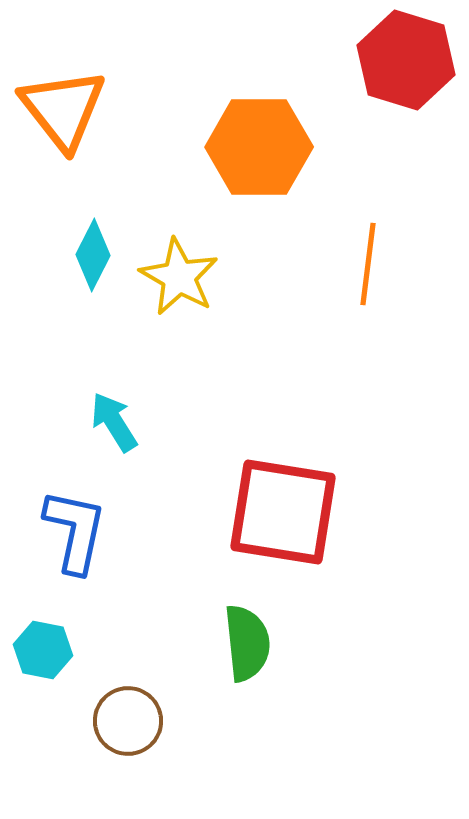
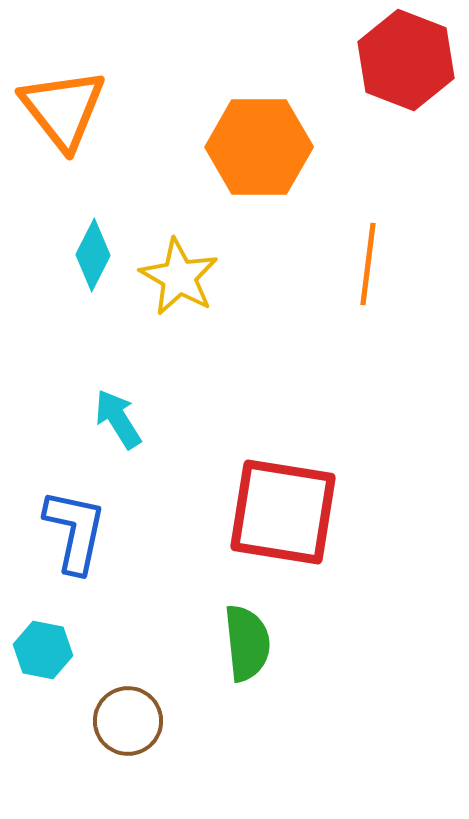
red hexagon: rotated 4 degrees clockwise
cyan arrow: moved 4 px right, 3 px up
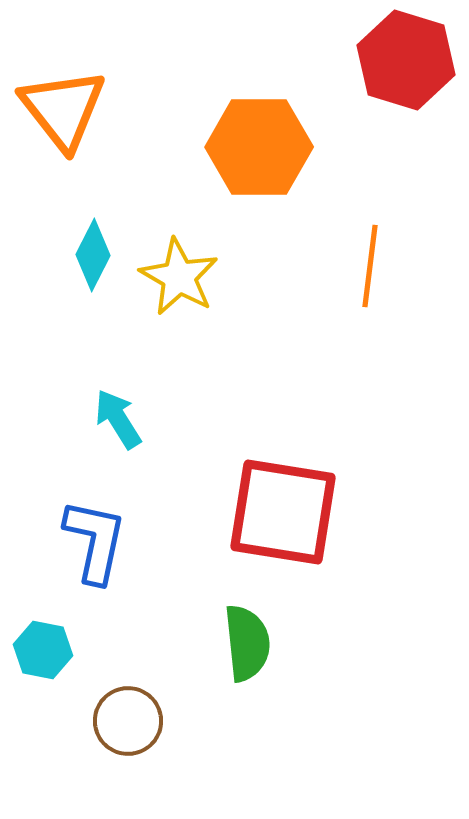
red hexagon: rotated 4 degrees counterclockwise
orange line: moved 2 px right, 2 px down
blue L-shape: moved 20 px right, 10 px down
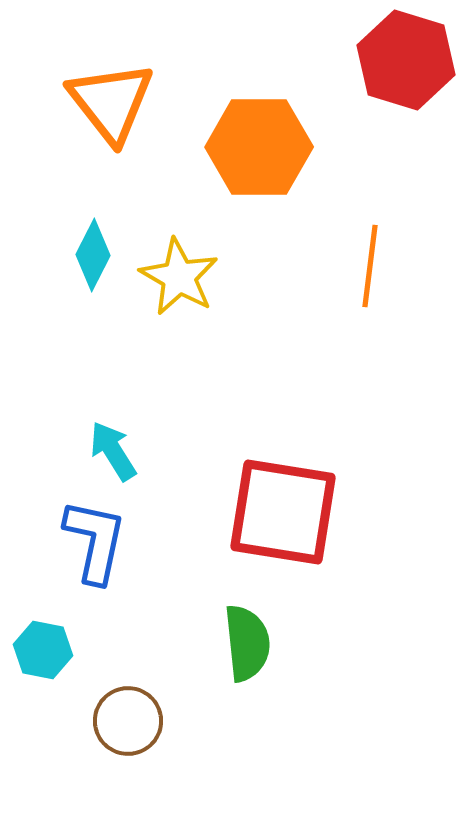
orange triangle: moved 48 px right, 7 px up
cyan arrow: moved 5 px left, 32 px down
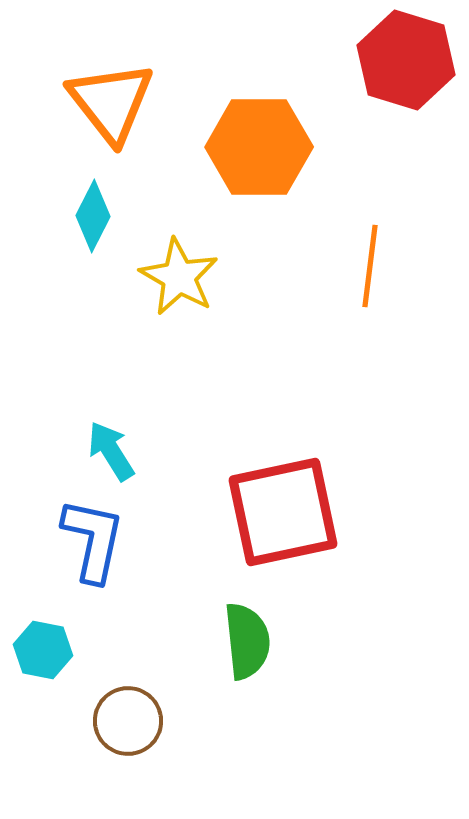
cyan diamond: moved 39 px up
cyan arrow: moved 2 px left
red square: rotated 21 degrees counterclockwise
blue L-shape: moved 2 px left, 1 px up
green semicircle: moved 2 px up
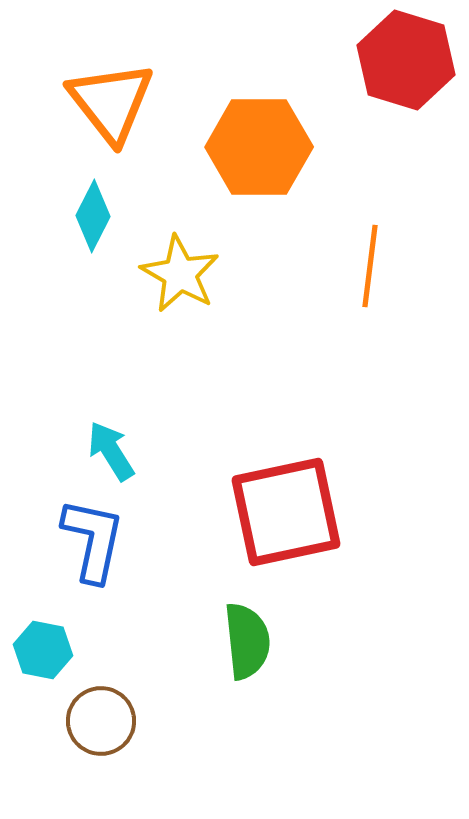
yellow star: moved 1 px right, 3 px up
red square: moved 3 px right
brown circle: moved 27 px left
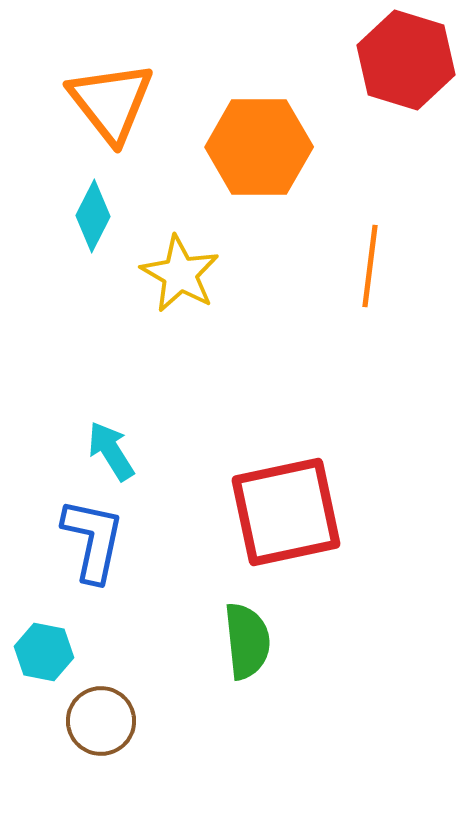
cyan hexagon: moved 1 px right, 2 px down
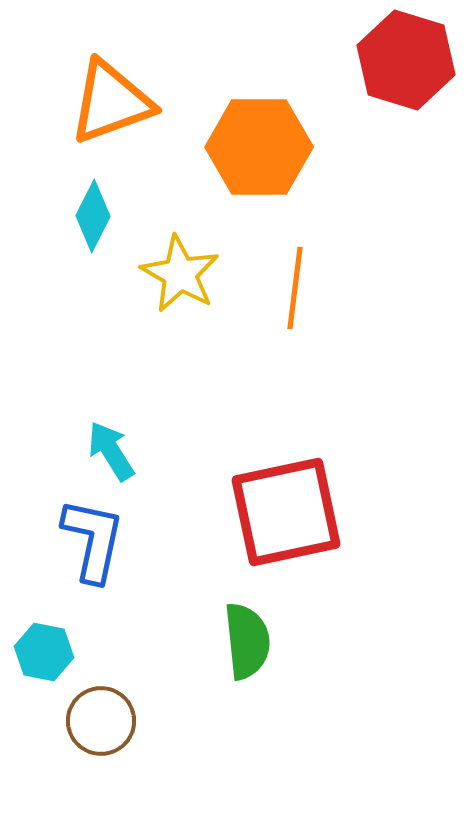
orange triangle: rotated 48 degrees clockwise
orange line: moved 75 px left, 22 px down
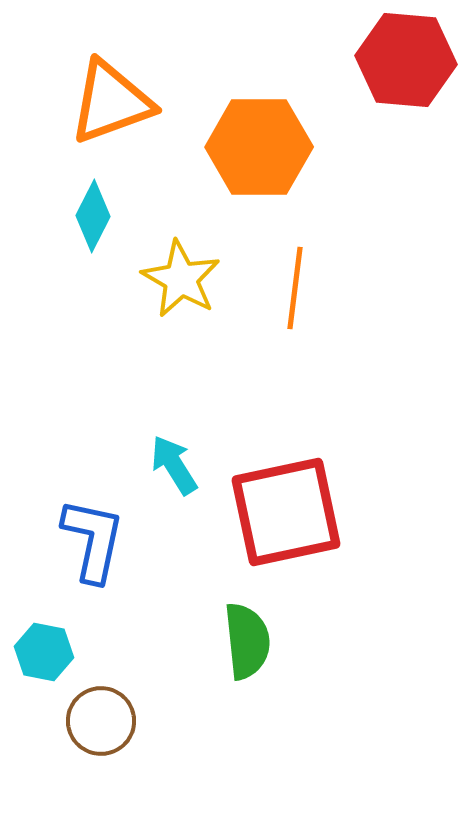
red hexagon: rotated 12 degrees counterclockwise
yellow star: moved 1 px right, 5 px down
cyan arrow: moved 63 px right, 14 px down
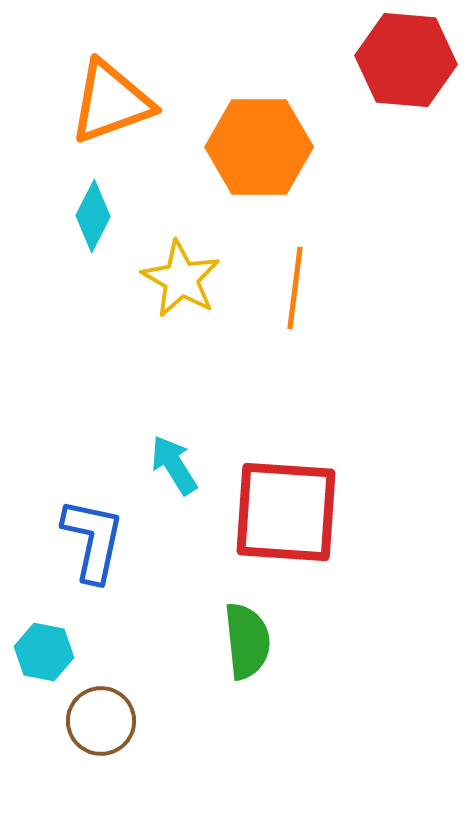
red square: rotated 16 degrees clockwise
